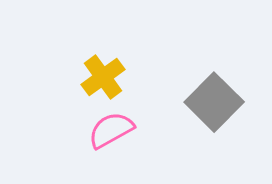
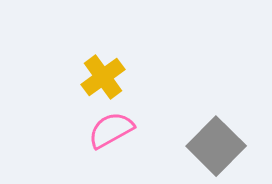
gray square: moved 2 px right, 44 px down
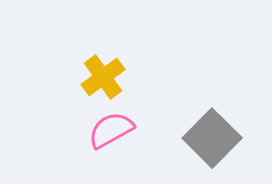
gray square: moved 4 px left, 8 px up
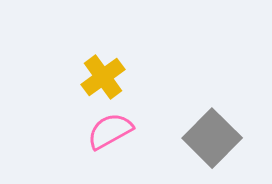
pink semicircle: moved 1 px left, 1 px down
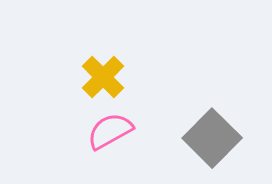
yellow cross: rotated 9 degrees counterclockwise
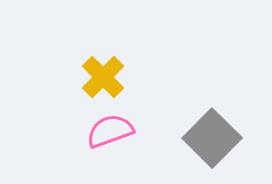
pink semicircle: rotated 9 degrees clockwise
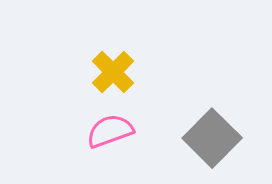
yellow cross: moved 10 px right, 5 px up
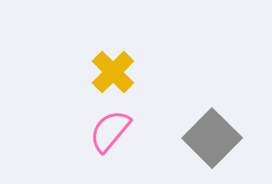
pink semicircle: rotated 30 degrees counterclockwise
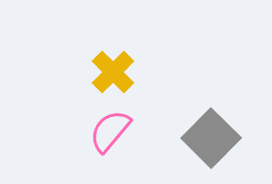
gray square: moved 1 px left
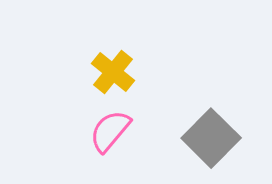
yellow cross: rotated 6 degrees counterclockwise
